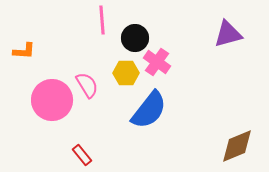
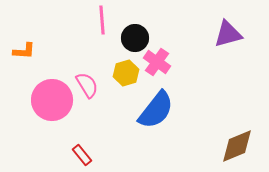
yellow hexagon: rotated 15 degrees counterclockwise
blue semicircle: moved 7 px right
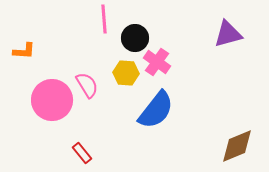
pink line: moved 2 px right, 1 px up
yellow hexagon: rotated 20 degrees clockwise
red rectangle: moved 2 px up
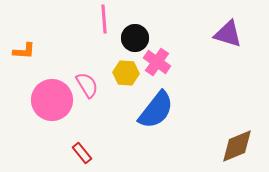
purple triangle: rotated 32 degrees clockwise
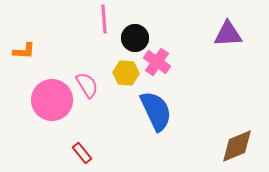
purple triangle: rotated 20 degrees counterclockwise
blue semicircle: moved 1 px down; rotated 63 degrees counterclockwise
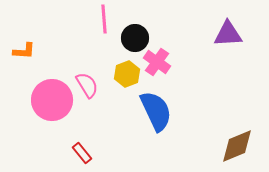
yellow hexagon: moved 1 px right, 1 px down; rotated 25 degrees counterclockwise
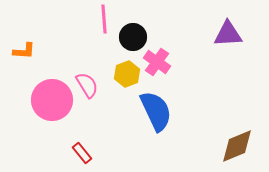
black circle: moved 2 px left, 1 px up
